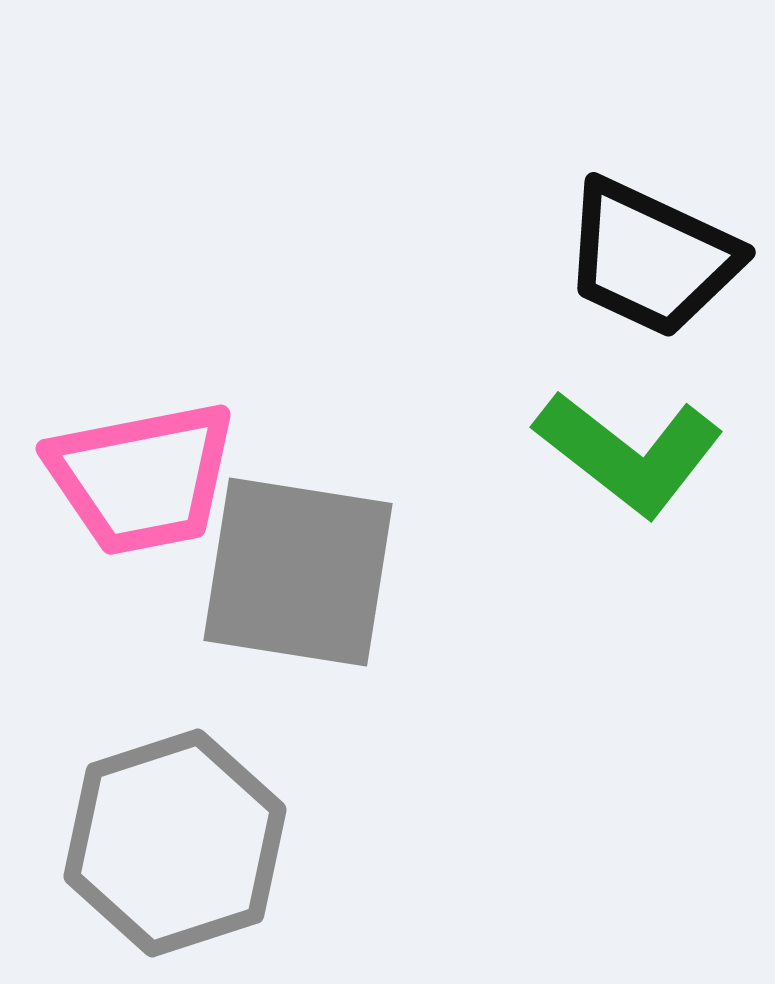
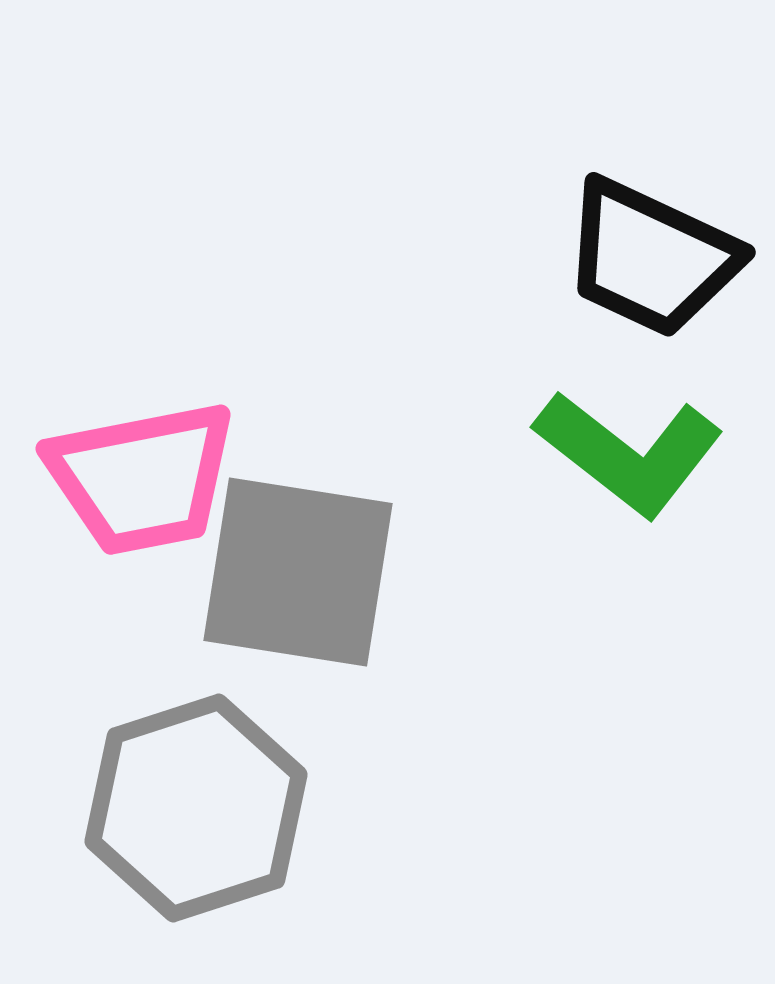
gray hexagon: moved 21 px right, 35 px up
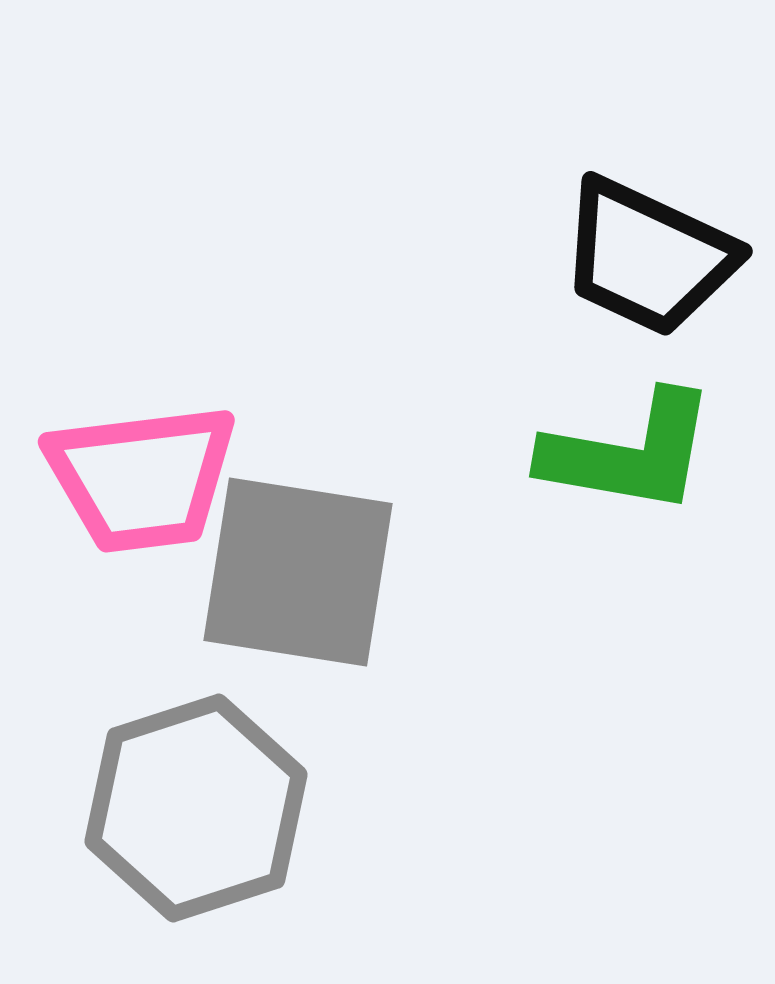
black trapezoid: moved 3 px left, 1 px up
green L-shape: rotated 28 degrees counterclockwise
pink trapezoid: rotated 4 degrees clockwise
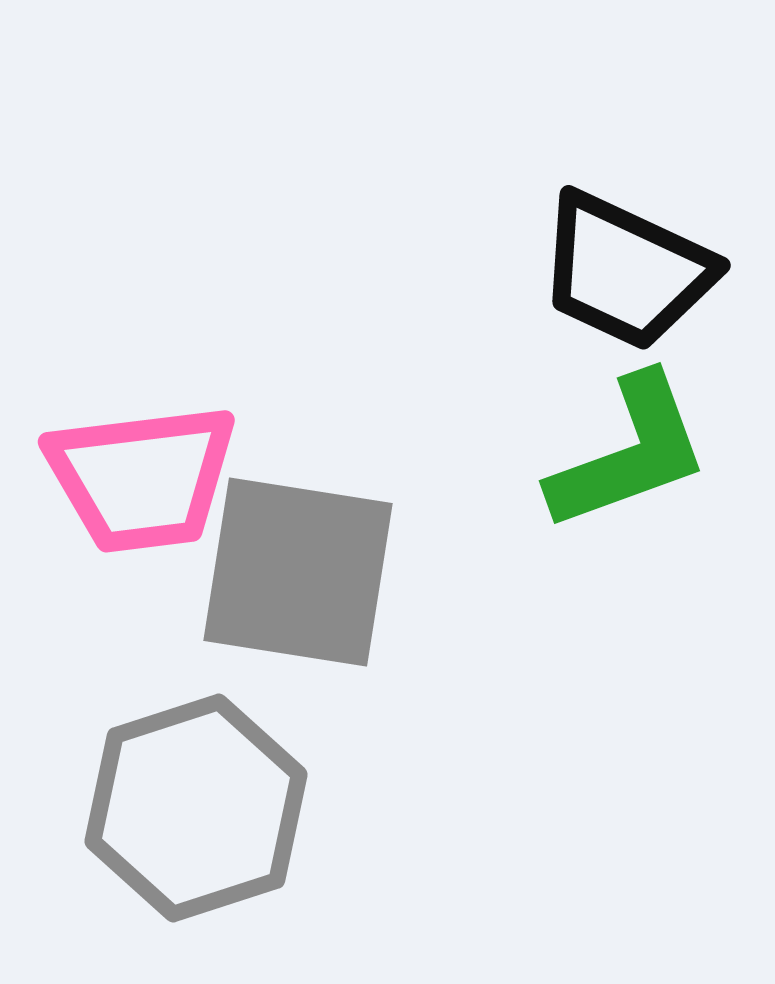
black trapezoid: moved 22 px left, 14 px down
green L-shape: rotated 30 degrees counterclockwise
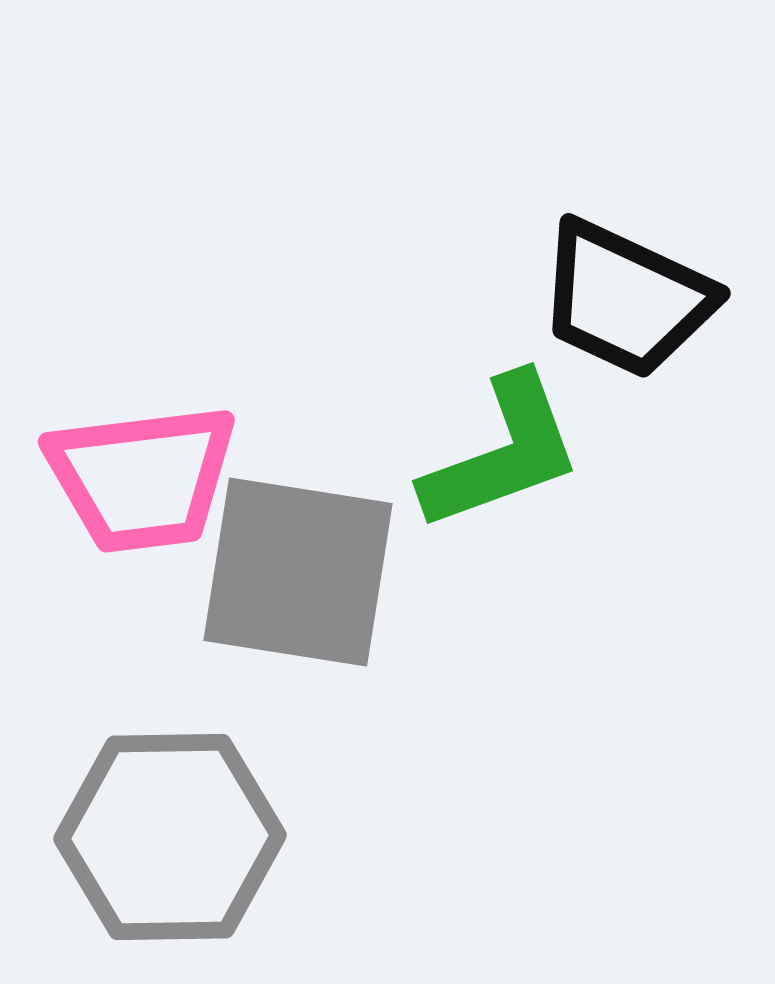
black trapezoid: moved 28 px down
green L-shape: moved 127 px left
gray hexagon: moved 26 px left, 29 px down; rotated 17 degrees clockwise
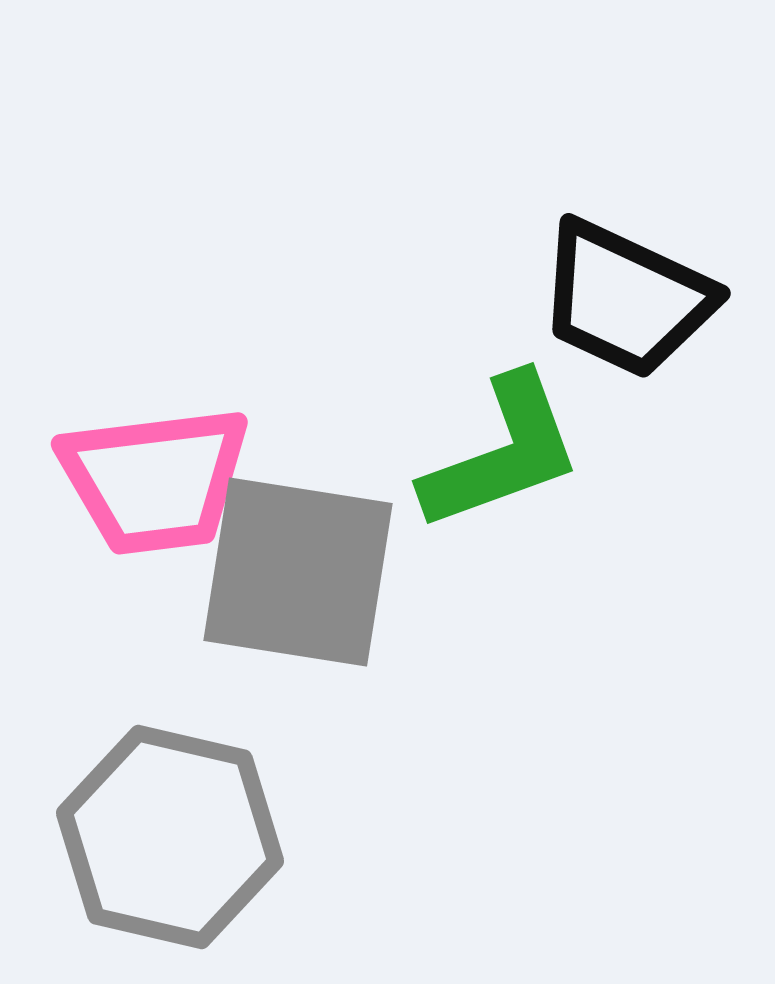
pink trapezoid: moved 13 px right, 2 px down
gray hexagon: rotated 14 degrees clockwise
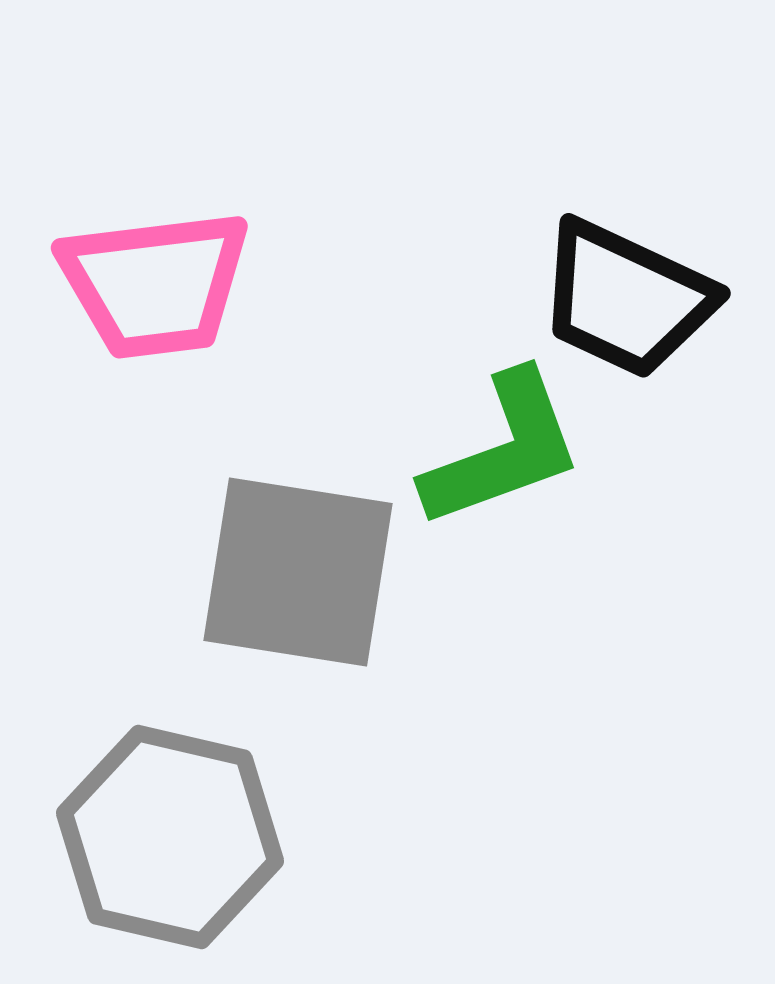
green L-shape: moved 1 px right, 3 px up
pink trapezoid: moved 196 px up
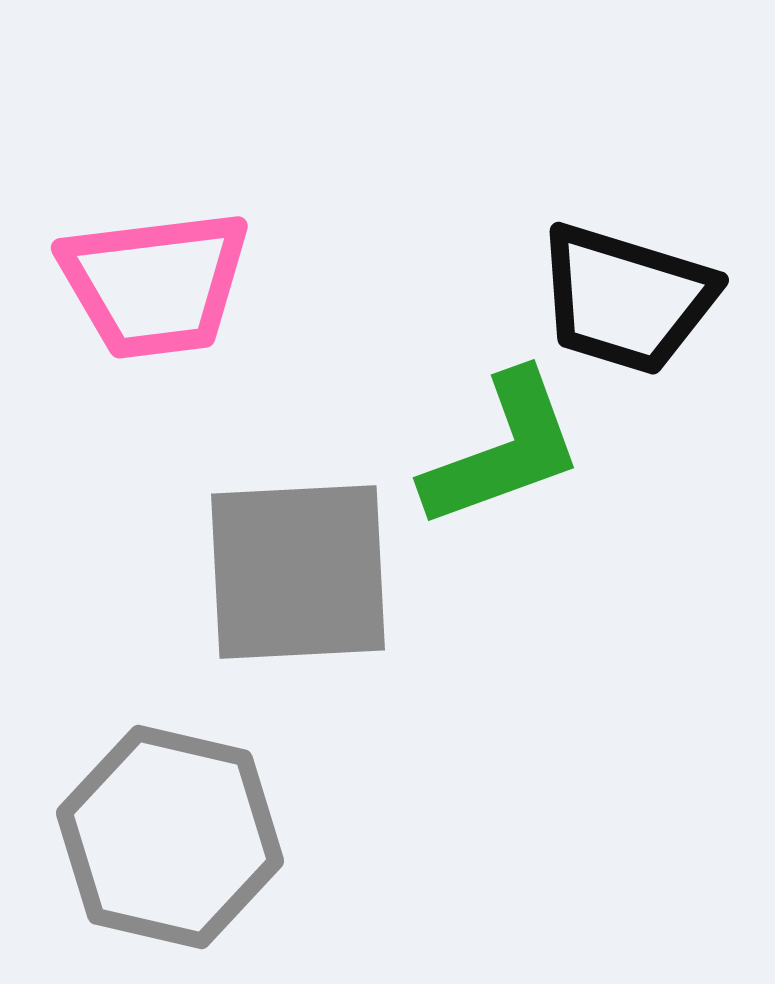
black trapezoid: rotated 8 degrees counterclockwise
gray square: rotated 12 degrees counterclockwise
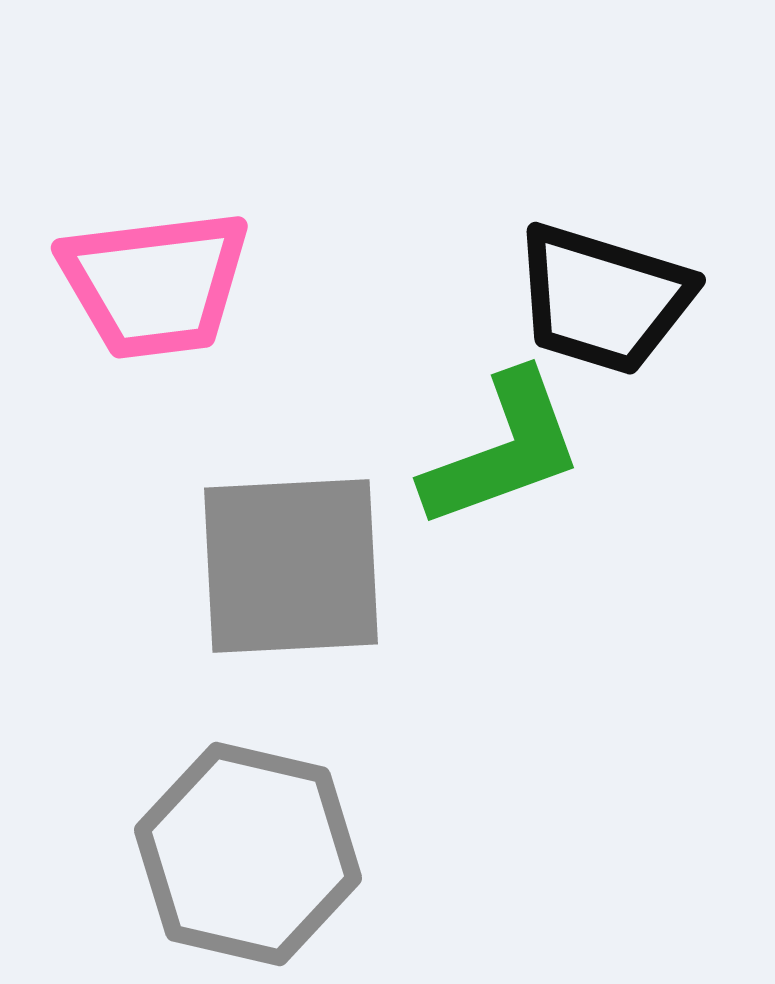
black trapezoid: moved 23 px left
gray square: moved 7 px left, 6 px up
gray hexagon: moved 78 px right, 17 px down
